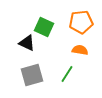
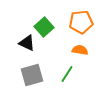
green square: rotated 24 degrees clockwise
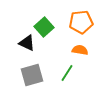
green line: moved 1 px up
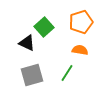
orange pentagon: rotated 10 degrees counterclockwise
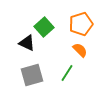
orange pentagon: moved 2 px down
orange semicircle: rotated 35 degrees clockwise
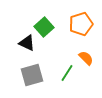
orange semicircle: moved 6 px right, 8 px down
